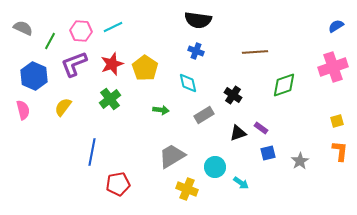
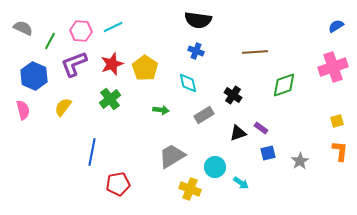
yellow cross: moved 3 px right
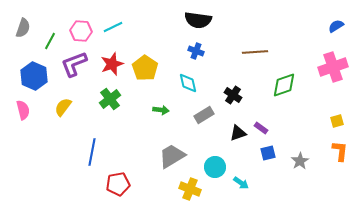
gray semicircle: rotated 84 degrees clockwise
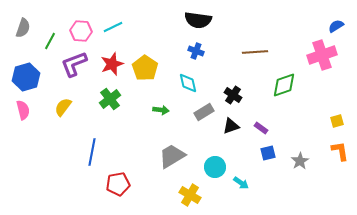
pink cross: moved 11 px left, 12 px up
blue hexagon: moved 8 px left, 1 px down; rotated 20 degrees clockwise
gray rectangle: moved 3 px up
black triangle: moved 7 px left, 7 px up
orange L-shape: rotated 15 degrees counterclockwise
yellow cross: moved 6 px down; rotated 10 degrees clockwise
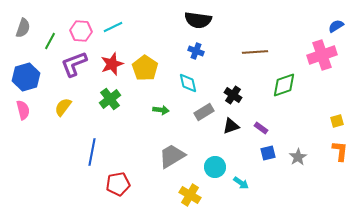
orange L-shape: rotated 15 degrees clockwise
gray star: moved 2 px left, 4 px up
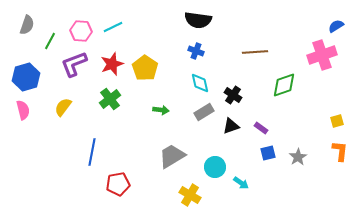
gray semicircle: moved 4 px right, 3 px up
cyan diamond: moved 12 px right
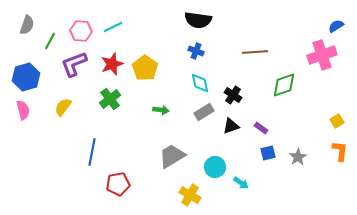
yellow square: rotated 16 degrees counterclockwise
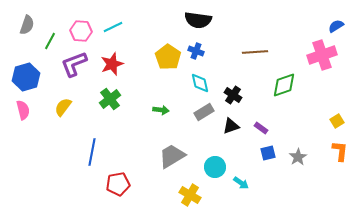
yellow pentagon: moved 23 px right, 11 px up
